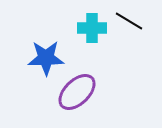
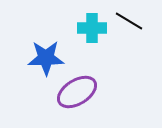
purple ellipse: rotated 12 degrees clockwise
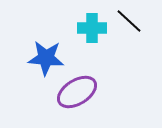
black line: rotated 12 degrees clockwise
blue star: rotated 6 degrees clockwise
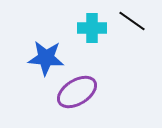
black line: moved 3 px right; rotated 8 degrees counterclockwise
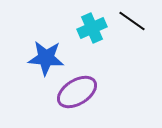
cyan cross: rotated 24 degrees counterclockwise
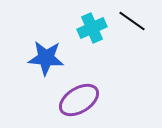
purple ellipse: moved 2 px right, 8 px down
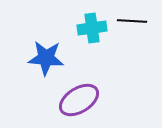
black line: rotated 32 degrees counterclockwise
cyan cross: rotated 16 degrees clockwise
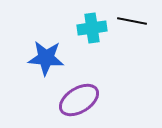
black line: rotated 8 degrees clockwise
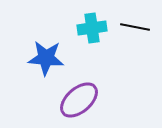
black line: moved 3 px right, 6 px down
purple ellipse: rotated 9 degrees counterclockwise
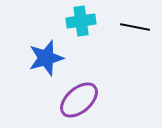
cyan cross: moved 11 px left, 7 px up
blue star: rotated 21 degrees counterclockwise
